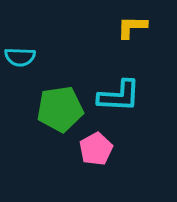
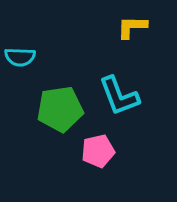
cyan L-shape: rotated 66 degrees clockwise
pink pentagon: moved 2 px right, 2 px down; rotated 16 degrees clockwise
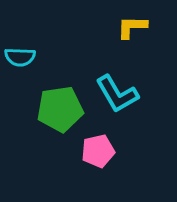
cyan L-shape: moved 2 px left, 2 px up; rotated 9 degrees counterclockwise
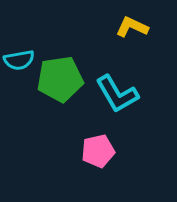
yellow L-shape: rotated 24 degrees clockwise
cyan semicircle: moved 1 px left, 3 px down; rotated 12 degrees counterclockwise
green pentagon: moved 30 px up
